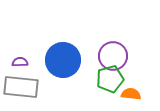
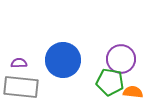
purple circle: moved 8 px right, 3 px down
purple semicircle: moved 1 px left, 1 px down
green pentagon: moved 3 px down; rotated 24 degrees clockwise
orange semicircle: moved 2 px right, 2 px up
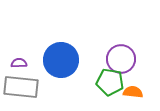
blue circle: moved 2 px left
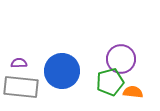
blue circle: moved 1 px right, 11 px down
green pentagon: rotated 24 degrees counterclockwise
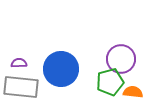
blue circle: moved 1 px left, 2 px up
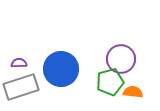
gray rectangle: rotated 24 degrees counterclockwise
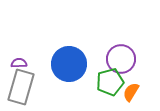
blue circle: moved 8 px right, 5 px up
gray rectangle: rotated 56 degrees counterclockwise
orange semicircle: moved 2 px left; rotated 66 degrees counterclockwise
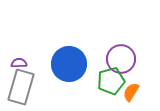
green pentagon: moved 1 px right, 1 px up
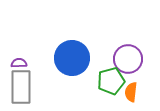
purple circle: moved 7 px right
blue circle: moved 3 px right, 6 px up
gray rectangle: rotated 16 degrees counterclockwise
orange semicircle: rotated 24 degrees counterclockwise
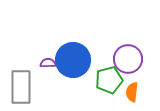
blue circle: moved 1 px right, 2 px down
purple semicircle: moved 29 px right
green pentagon: moved 2 px left, 1 px up
orange semicircle: moved 1 px right
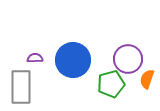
purple semicircle: moved 13 px left, 5 px up
green pentagon: moved 2 px right, 4 px down
orange semicircle: moved 15 px right, 13 px up; rotated 12 degrees clockwise
